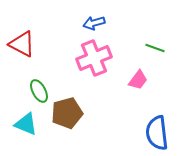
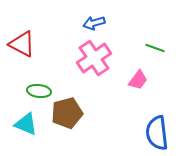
pink cross: rotated 12 degrees counterclockwise
green ellipse: rotated 55 degrees counterclockwise
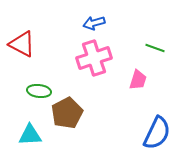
pink cross: rotated 16 degrees clockwise
pink trapezoid: rotated 20 degrees counterclockwise
brown pentagon: rotated 12 degrees counterclockwise
cyan triangle: moved 4 px right, 11 px down; rotated 25 degrees counterclockwise
blue semicircle: rotated 148 degrees counterclockwise
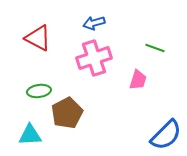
red triangle: moved 16 px right, 6 px up
green ellipse: rotated 15 degrees counterclockwise
blue semicircle: moved 9 px right, 2 px down; rotated 20 degrees clockwise
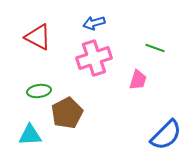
red triangle: moved 1 px up
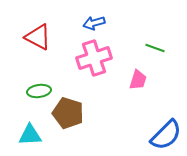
brown pentagon: moved 1 px right; rotated 28 degrees counterclockwise
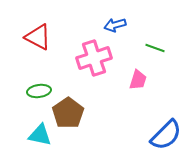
blue arrow: moved 21 px right, 2 px down
brown pentagon: rotated 20 degrees clockwise
cyan triangle: moved 10 px right; rotated 15 degrees clockwise
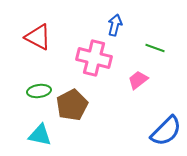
blue arrow: rotated 120 degrees clockwise
pink cross: rotated 32 degrees clockwise
pink trapezoid: rotated 145 degrees counterclockwise
brown pentagon: moved 4 px right, 8 px up; rotated 8 degrees clockwise
blue semicircle: moved 4 px up
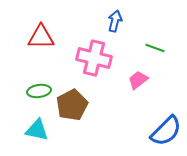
blue arrow: moved 4 px up
red triangle: moved 3 px right; rotated 28 degrees counterclockwise
cyan triangle: moved 3 px left, 5 px up
